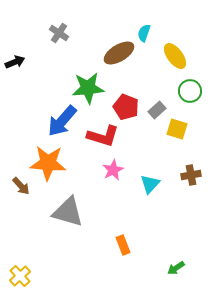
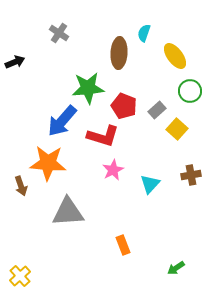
brown ellipse: rotated 56 degrees counterclockwise
red pentagon: moved 2 px left, 1 px up
yellow square: rotated 25 degrees clockwise
brown arrow: rotated 24 degrees clockwise
gray triangle: rotated 20 degrees counterclockwise
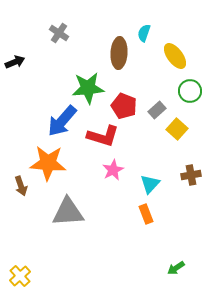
orange rectangle: moved 23 px right, 31 px up
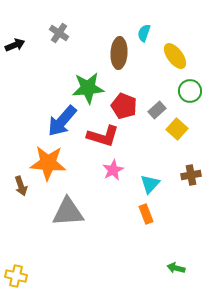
black arrow: moved 17 px up
green arrow: rotated 48 degrees clockwise
yellow cross: moved 4 px left; rotated 35 degrees counterclockwise
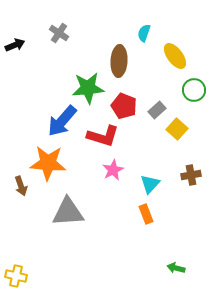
brown ellipse: moved 8 px down
green circle: moved 4 px right, 1 px up
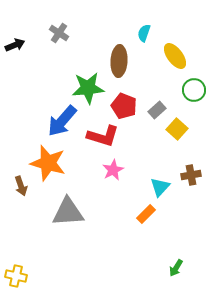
orange star: rotated 12 degrees clockwise
cyan triangle: moved 10 px right, 3 px down
orange rectangle: rotated 66 degrees clockwise
green arrow: rotated 72 degrees counterclockwise
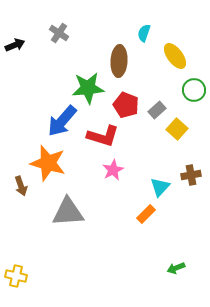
red pentagon: moved 2 px right, 1 px up
green arrow: rotated 36 degrees clockwise
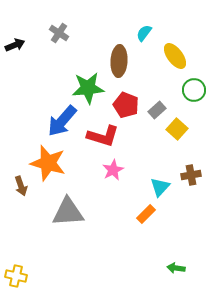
cyan semicircle: rotated 18 degrees clockwise
green arrow: rotated 30 degrees clockwise
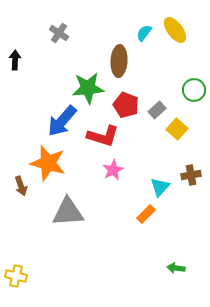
black arrow: moved 15 px down; rotated 66 degrees counterclockwise
yellow ellipse: moved 26 px up
